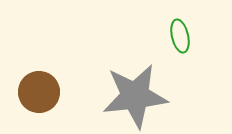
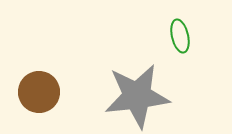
gray star: moved 2 px right
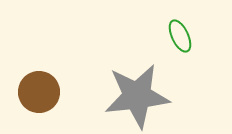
green ellipse: rotated 12 degrees counterclockwise
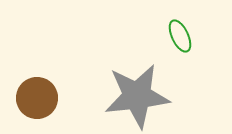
brown circle: moved 2 px left, 6 px down
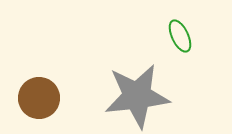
brown circle: moved 2 px right
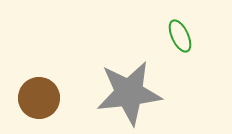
gray star: moved 8 px left, 3 px up
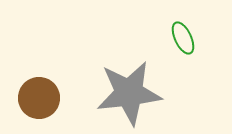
green ellipse: moved 3 px right, 2 px down
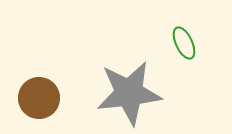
green ellipse: moved 1 px right, 5 px down
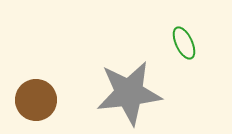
brown circle: moved 3 px left, 2 px down
